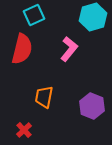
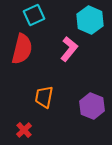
cyan hexagon: moved 3 px left, 3 px down; rotated 20 degrees counterclockwise
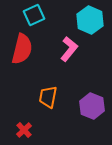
orange trapezoid: moved 4 px right
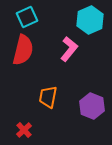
cyan square: moved 7 px left, 2 px down
cyan hexagon: rotated 12 degrees clockwise
red semicircle: moved 1 px right, 1 px down
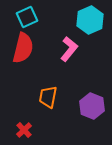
red semicircle: moved 2 px up
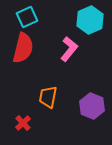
red cross: moved 1 px left, 7 px up
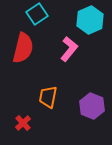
cyan square: moved 10 px right, 3 px up; rotated 10 degrees counterclockwise
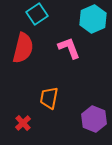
cyan hexagon: moved 3 px right, 1 px up
pink L-shape: moved 1 px up; rotated 60 degrees counterclockwise
orange trapezoid: moved 1 px right, 1 px down
purple hexagon: moved 2 px right, 13 px down
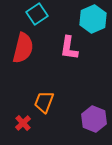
pink L-shape: rotated 150 degrees counterclockwise
orange trapezoid: moved 5 px left, 4 px down; rotated 10 degrees clockwise
